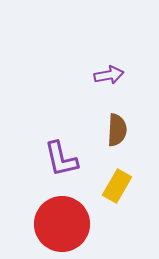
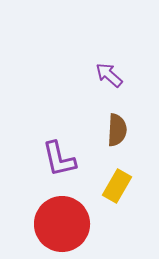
purple arrow: rotated 128 degrees counterclockwise
purple L-shape: moved 2 px left
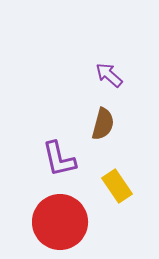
brown semicircle: moved 14 px left, 6 px up; rotated 12 degrees clockwise
yellow rectangle: rotated 64 degrees counterclockwise
red circle: moved 2 px left, 2 px up
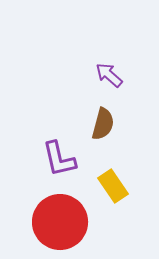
yellow rectangle: moved 4 px left
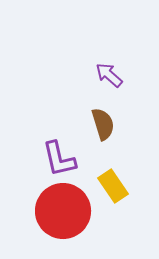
brown semicircle: rotated 32 degrees counterclockwise
red circle: moved 3 px right, 11 px up
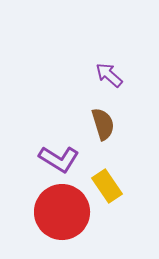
purple L-shape: rotated 45 degrees counterclockwise
yellow rectangle: moved 6 px left
red circle: moved 1 px left, 1 px down
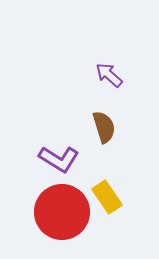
brown semicircle: moved 1 px right, 3 px down
yellow rectangle: moved 11 px down
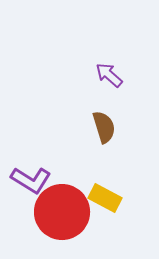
purple L-shape: moved 28 px left, 21 px down
yellow rectangle: moved 2 px left, 1 px down; rotated 28 degrees counterclockwise
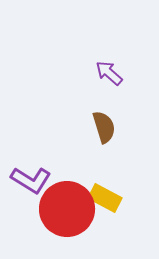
purple arrow: moved 2 px up
red circle: moved 5 px right, 3 px up
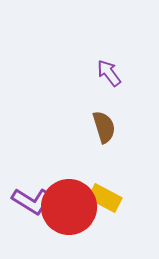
purple arrow: rotated 12 degrees clockwise
purple L-shape: moved 1 px right, 21 px down
red circle: moved 2 px right, 2 px up
